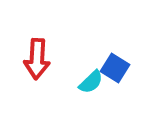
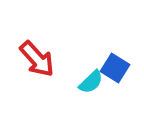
red arrow: rotated 45 degrees counterclockwise
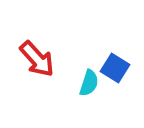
cyan semicircle: moved 2 px left, 1 px down; rotated 28 degrees counterclockwise
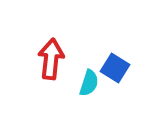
red arrow: moved 14 px right; rotated 132 degrees counterclockwise
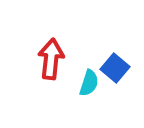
blue square: rotated 8 degrees clockwise
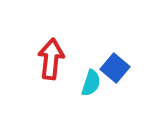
cyan semicircle: moved 2 px right
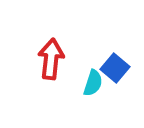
cyan semicircle: moved 2 px right
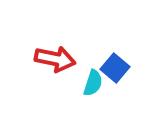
red arrow: moved 4 px right; rotated 96 degrees clockwise
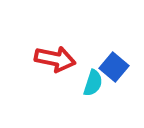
blue square: moved 1 px left, 1 px up
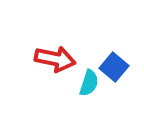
cyan semicircle: moved 4 px left
